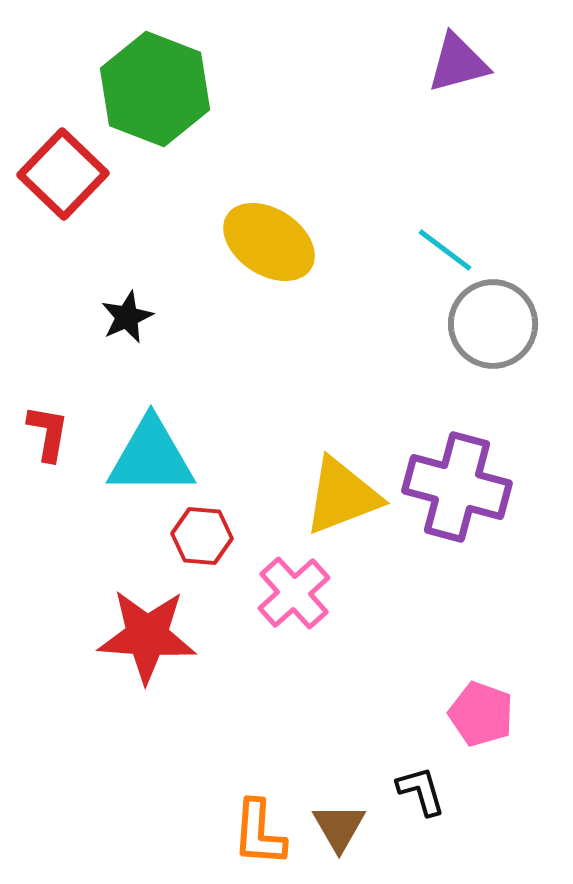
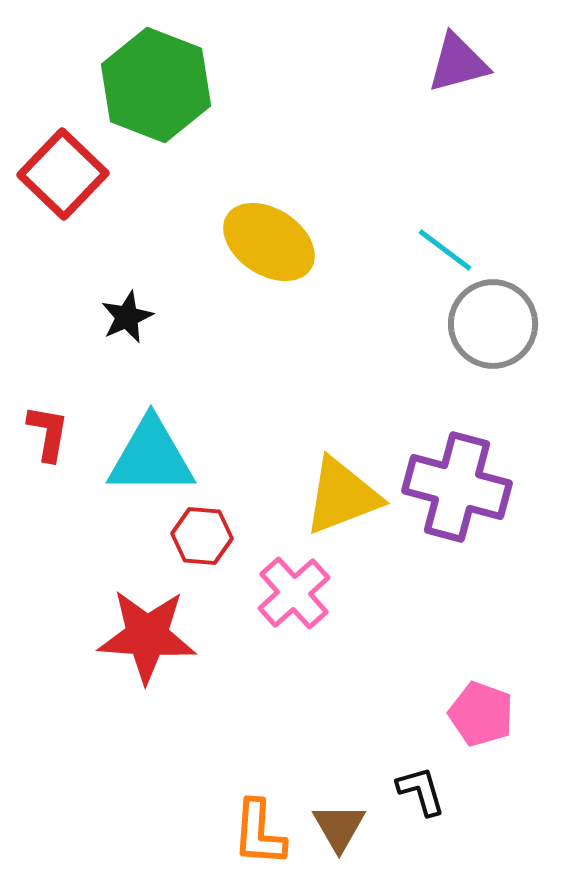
green hexagon: moved 1 px right, 4 px up
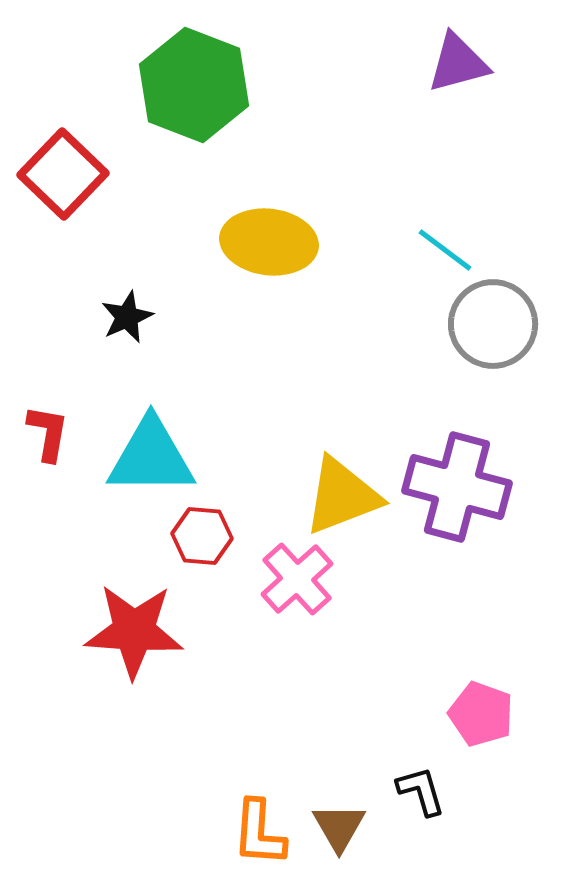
green hexagon: moved 38 px right
yellow ellipse: rotated 26 degrees counterclockwise
pink cross: moved 3 px right, 14 px up
red star: moved 13 px left, 5 px up
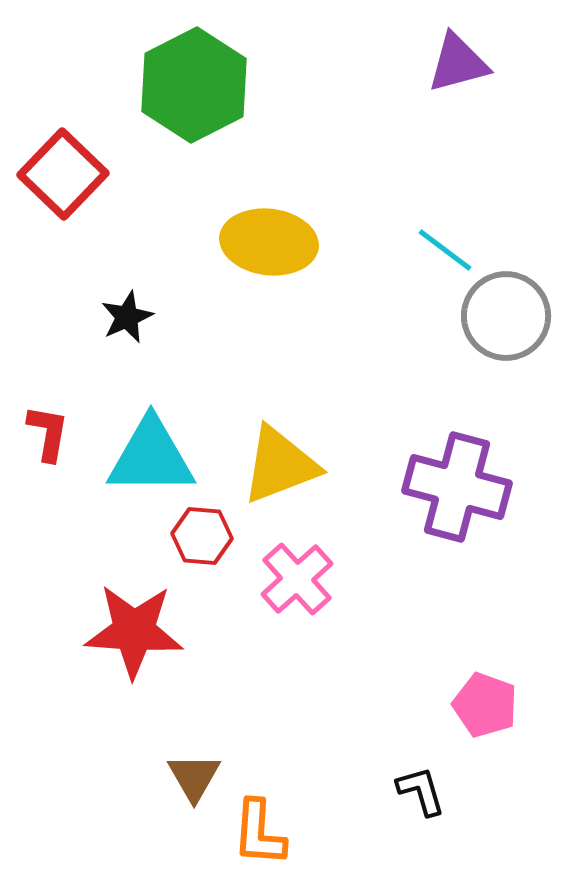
green hexagon: rotated 12 degrees clockwise
gray circle: moved 13 px right, 8 px up
yellow triangle: moved 62 px left, 31 px up
pink pentagon: moved 4 px right, 9 px up
brown triangle: moved 145 px left, 50 px up
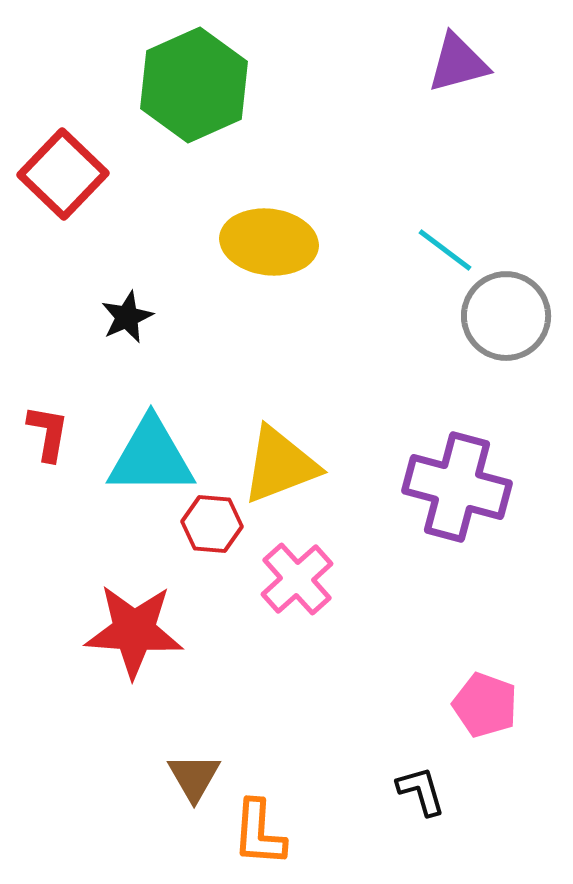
green hexagon: rotated 3 degrees clockwise
red hexagon: moved 10 px right, 12 px up
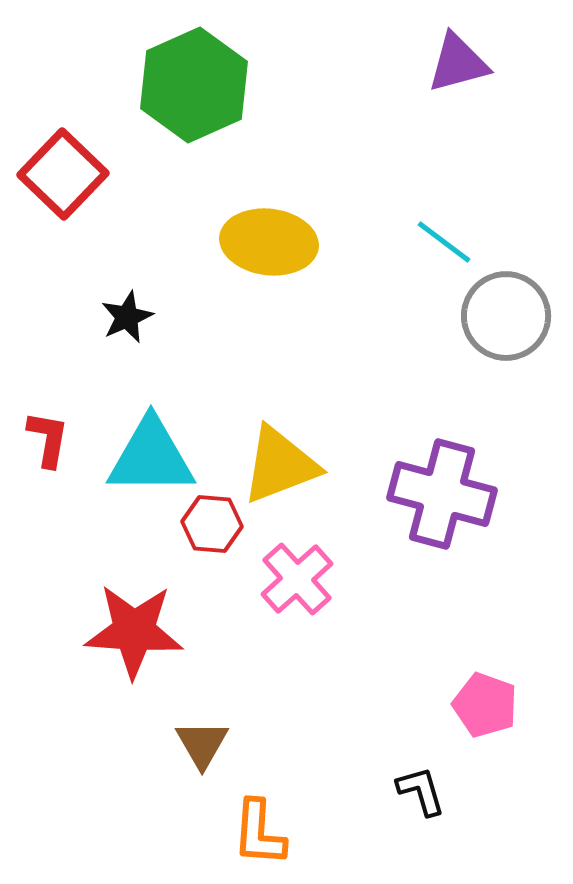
cyan line: moved 1 px left, 8 px up
red L-shape: moved 6 px down
purple cross: moved 15 px left, 7 px down
brown triangle: moved 8 px right, 33 px up
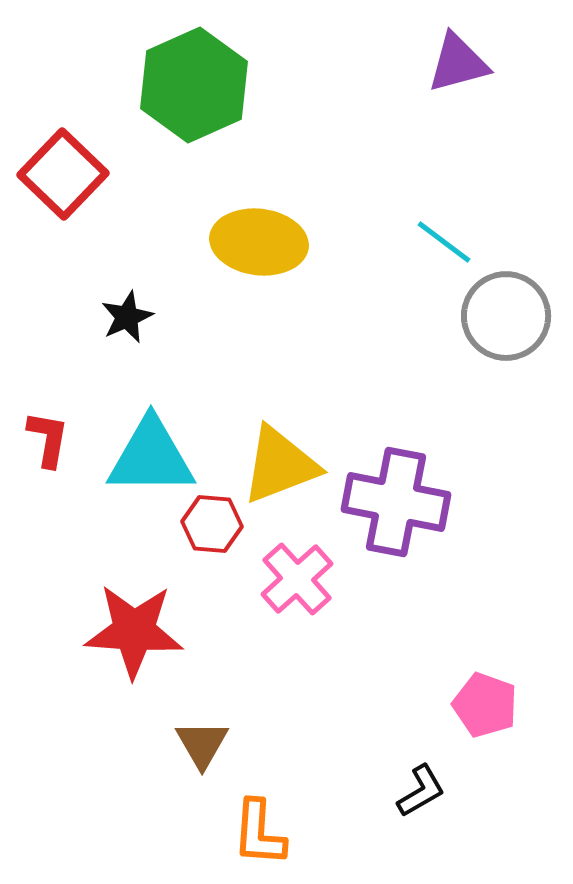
yellow ellipse: moved 10 px left
purple cross: moved 46 px left, 8 px down; rotated 4 degrees counterclockwise
black L-shape: rotated 76 degrees clockwise
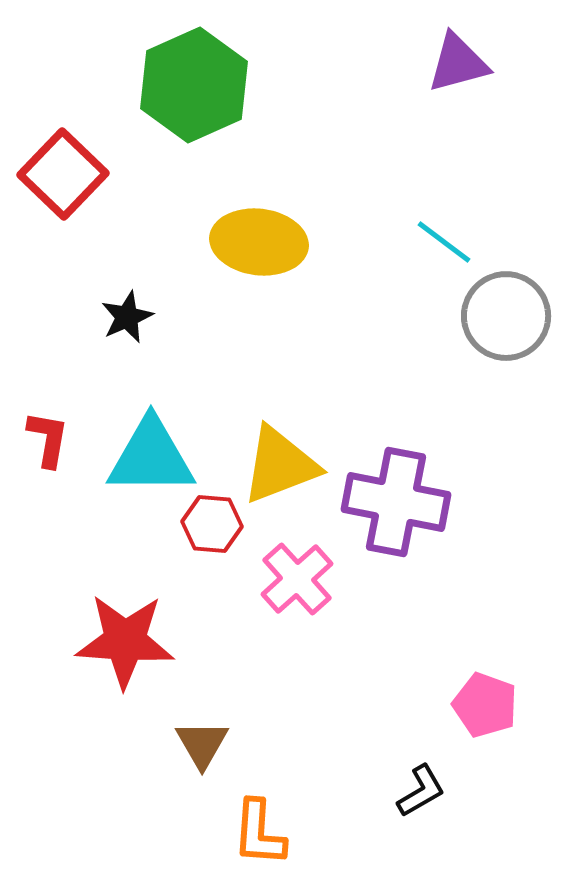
red star: moved 9 px left, 10 px down
